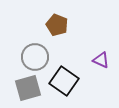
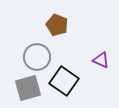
gray circle: moved 2 px right
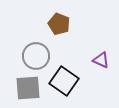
brown pentagon: moved 2 px right, 1 px up
gray circle: moved 1 px left, 1 px up
gray square: rotated 12 degrees clockwise
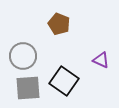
gray circle: moved 13 px left
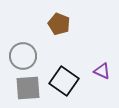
purple triangle: moved 1 px right, 11 px down
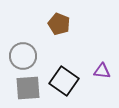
purple triangle: rotated 18 degrees counterclockwise
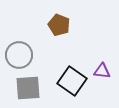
brown pentagon: moved 1 px down
gray circle: moved 4 px left, 1 px up
black square: moved 8 px right
